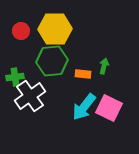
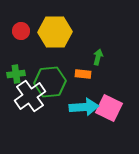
yellow hexagon: moved 3 px down
green hexagon: moved 2 px left, 21 px down
green arrow: moved 6 px left, 9 px up
green cross: moved 1 px right, 3 px up
cyan arrow: rotated 132 degrees counterclockwise
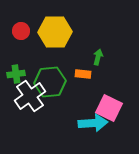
cyan arrow: moved 9 px right, 16 px down
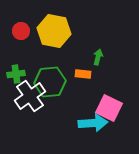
yellow hexagon: moved 1 px left, 1 px up; rotated 12 degrees clockwise
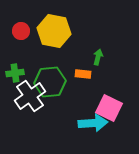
green cross: moved 1 px left, 1 px up
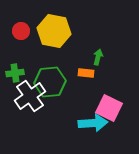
orange rectangle: moved 3 px right, 1 px up
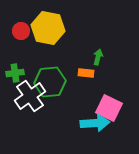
yellow hexagon: moved 6 px left, 3 px up
cyan arrow: moved 2 px right
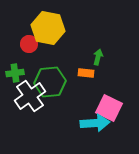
red circle: moved 8 px right, 13 px down
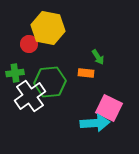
green arrow: rotated 133 degrees clockwise
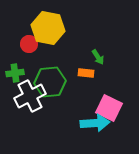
white cross: rotated 8 degrees clockwise
